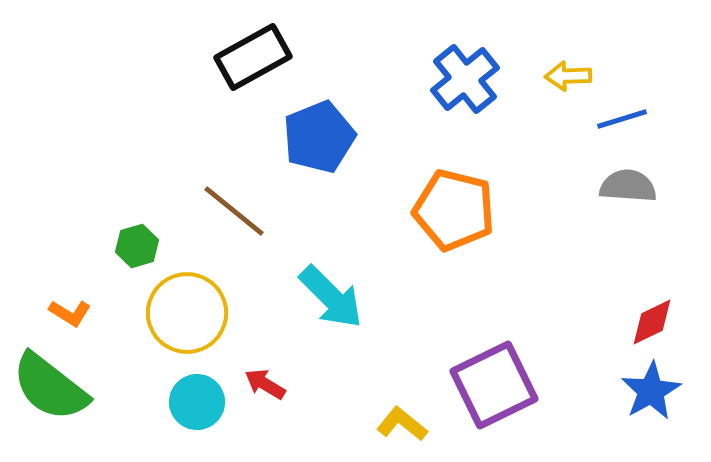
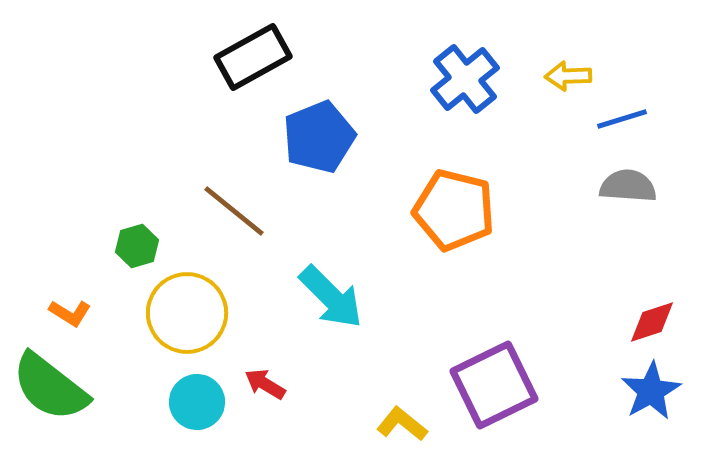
red diamond: rotated 8 degrees clockwise
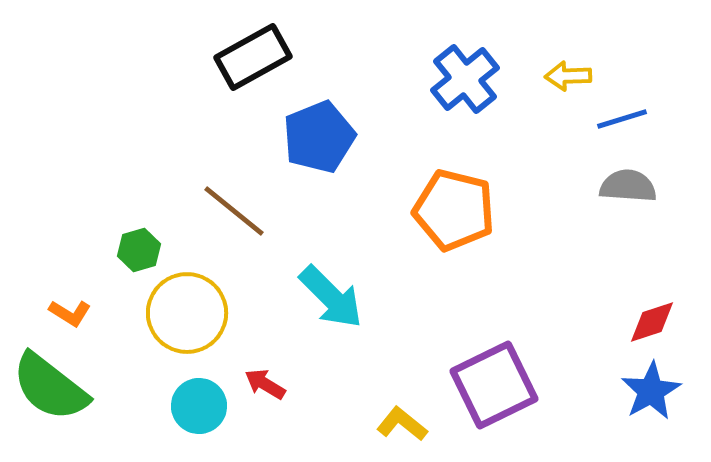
green hexagon: moved 2 px right, 4 px down
cyan circle: moved 2 px right, 4 px down
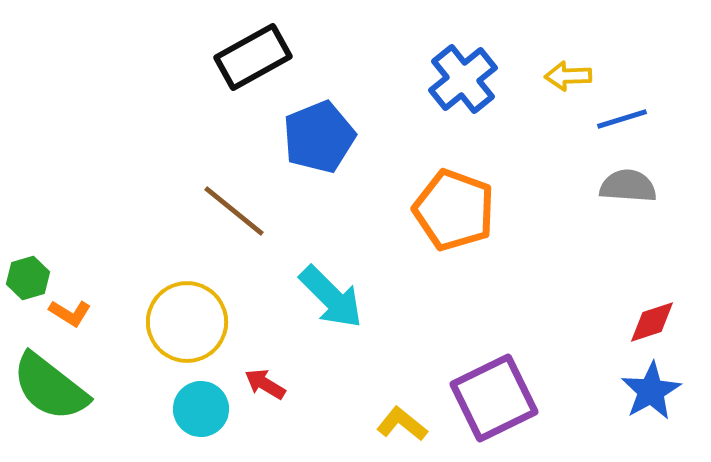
blue cross: moved 2 px left
orange pentagon: rotated 6 degrees clockwise
green hexagon: moved 111 px left, 28 px down
yellow circle: moved 9 px down
purple square: moved 13 px down
cyan circle: moved 2 px right, 3 px down
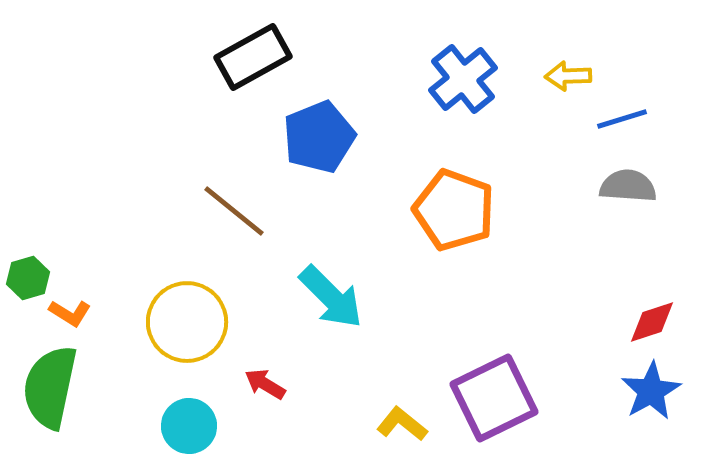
green semicircle: rotated 64 degrees clockwise
cyan circle: moved 12 px left, 17 px down
